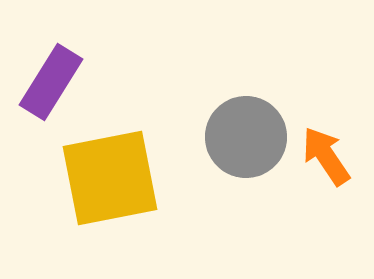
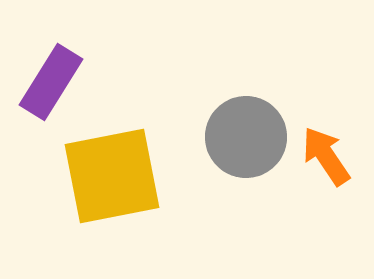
yellow square: moved 2 px right, 2 px up
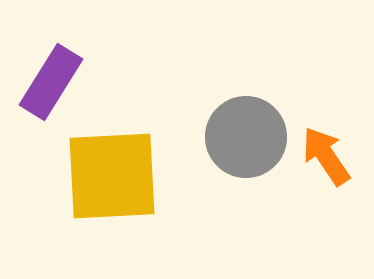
yellow square: rotated 8 degrees clockwise
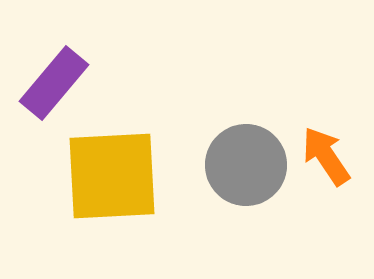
purple rectangle: moved 3 px right, 1 px down; rotated 8 degrees clockwise
gray circle: moved 28 px down
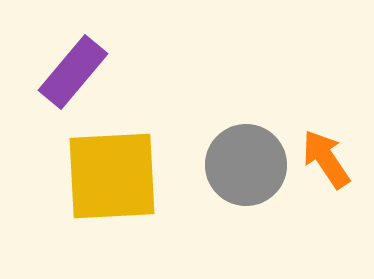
purple rectangle: moved 19 px right, 11 px up
orange arrow: moved 3 px down
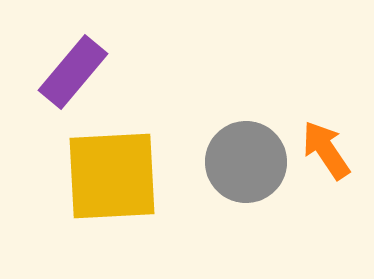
orange arrow: moved 9 px up
gray circle: moved 3 px up
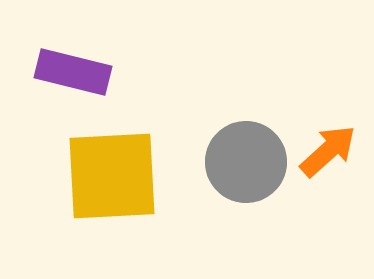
purple rectangle: rotated 64 degrees clockwise
orange arrow: moved 2 px right, 1 px down; rotated 82 degrees clockwise
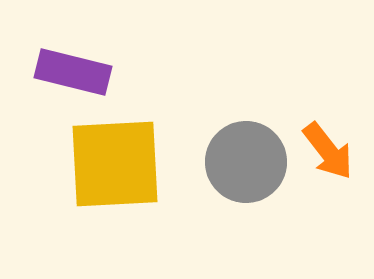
orange arrow: rotated 94 degrees clockwise
yellow square: moved 3 px right, 12 px up
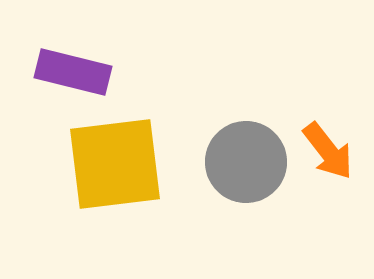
yellow square: rotated 4 degrees counterclockwise
